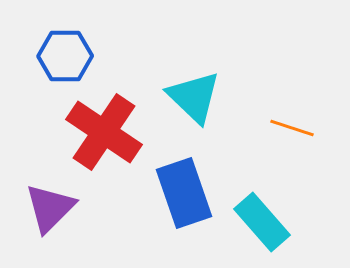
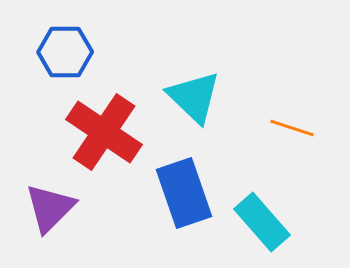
blue hexagon: moved 4 px up
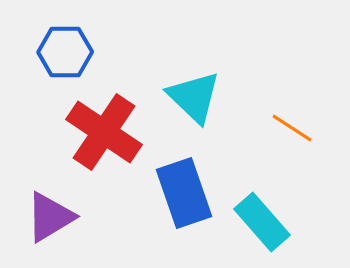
orange line: rotated 15 degrees clockwise
purple triangle: moved 9 px down; rotated 14 degrees clockwise
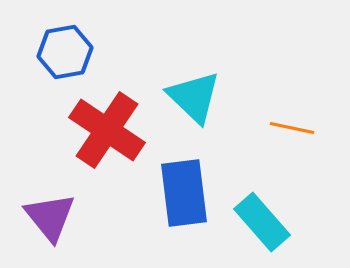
blue hexagon: rotated 10 degrees counterclockwise
orange line: rotated 21 degrees counterclockwise
red cross: moved 3 px right, 2 px up
blue rectangle: rotated 12 degrees clockwise
purple triangle: rotated 38 degrees counterclockwise
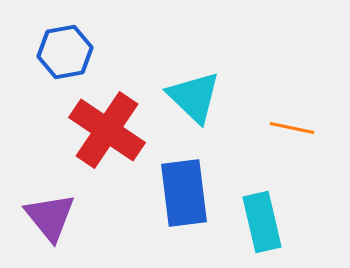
cyan rectangle: rotated 28 degrees clockwise
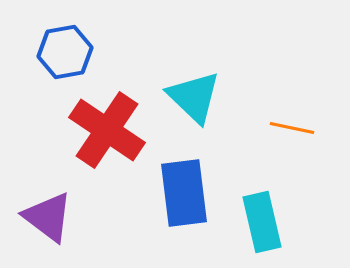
purple triangle: moved 2 px left; rotated 14 degrees counterclockwise
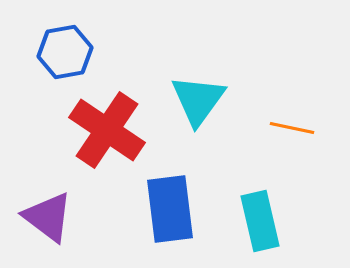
cyan triangle: moved 4 px right, 3 px down; rotated 22 degrees clockwise
blue rectangle: moved 14 px left, 16 px down
cyan rectangle: moved 2 px left, 1 px up
